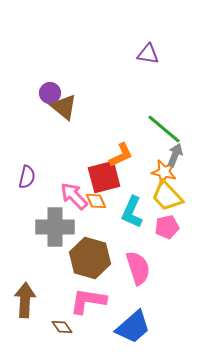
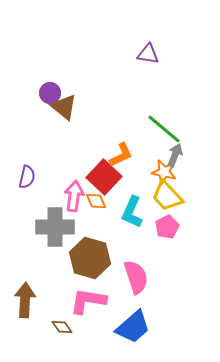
red square: rotated 32 degrees counterclockwise
pink arrow: rotated 52 degrees clockwise
pink pentagon: rotated 15 degrees counterclockwise
pink semicircle: moved 2 px left, 9 px down
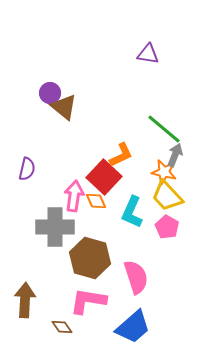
purple semicircle: moved 8 px up
pink pentagon: rotated 15 degrees counterclockwise
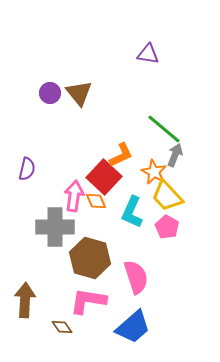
brown triangle: moved 15 px right, 14 px up; rotated 12 degrees clockwise
orange star: moved 10 px left; rotated 15 degrees clockwise
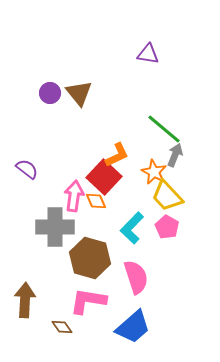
orange L-shape: moved 4 px left
purple semicircle: rotated 65 degrees counterclockwise
cyan L-shape: moved 16 px down; rotated 20 degrees clockwise
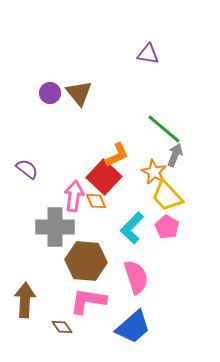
brown hexagon: moved 4 px left, 3 px down; rotated 12 degrees counterclockwise
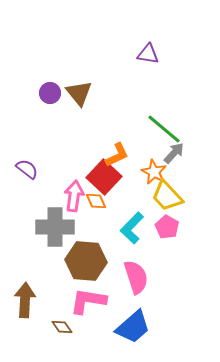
gray arrow: moved 1 px left, 2 px up; rotated 20 degrees clockwise
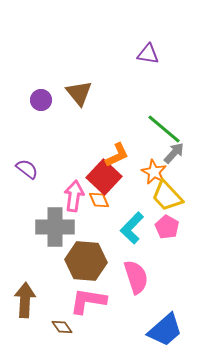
purple circle: moved 9 px left, 7 px down
orange diamond: moved 3 px right, 1 px up
blue trapezoid: moved 32 px right, 3 px down
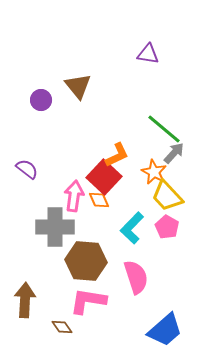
brown triangle: moved 1 px left, 7 px up
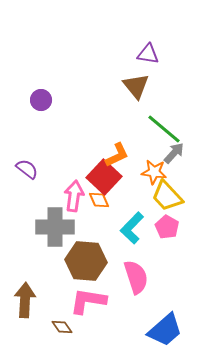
brown triangle: moved 58 px right
orange star: rotated 20 degrees counterclockwise
